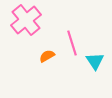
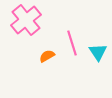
cyan triangle: moved 3 px right, 9 px up
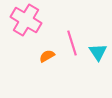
pink cross: rotated 20 degrees counterclockwise
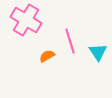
pink line: moved 2 px left, 2 px up
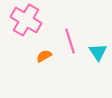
orange semicircle: moved 3 px left
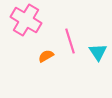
orange semicircle: moved 2 px right
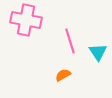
pink cross: rotated 20 degrees counterclockwise
orange semicircle: moved 17 px right, 19 px down
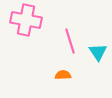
orange semicircle: rotated 28 degrees clockwise
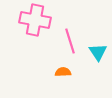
pink cross: moved 9 px right
orange semicircle: moved 3 px up
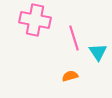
pink line: moved 4 px right, 3 px up
orange semicircle: moved 7 px right, 4 px down; rotated 14 degrees counterclockwise
